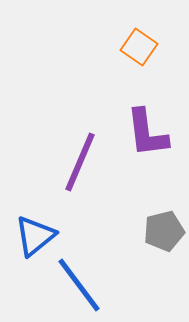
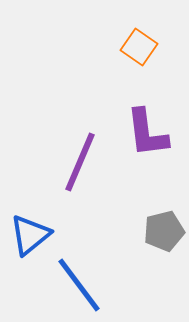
blue triangle: moved 5 px left, 1 px up
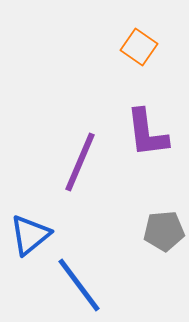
gray pentagon: rotated 9 degrees clockwise
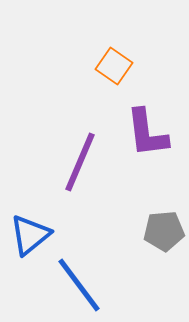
orange square: moved 25 px left, 19 px down
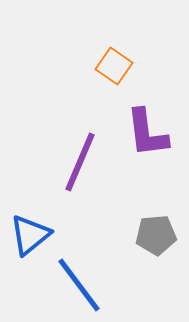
gray pentagon: moved 8 px left, 4 px down
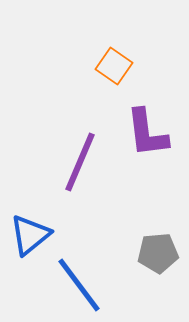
gray pentagon: moved 2 px right, 18 px down
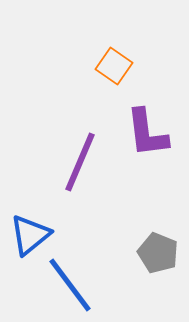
gray pentagon: rotated 27 degrees clockwise
blue line: moved 9 px left
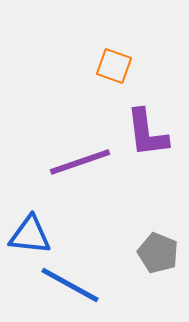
orange square: rotated 15 degrees counterclockwise
purple line: rotated 48 degrees clockwise
blue triangle: rotated 45 degrees clockwise
blue line: rotated 24 degrees counterclockwise
